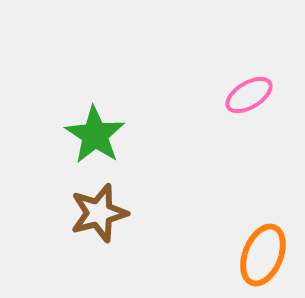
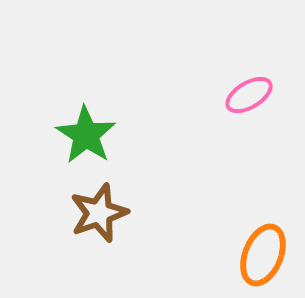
green star: moved 9 px left
brown star: rotated 4 degrees counterclockwise
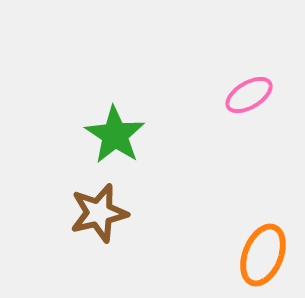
green star: moved 29 px right
brown star: rotated 6 degrees clockwise
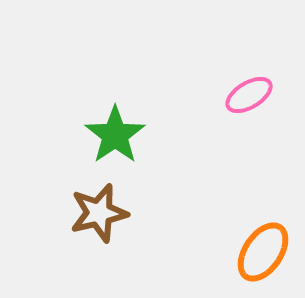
green star: rotated 4 degrees clockwise
orange ellipse: moved 3 px up; rotated 12 degrees clockwise
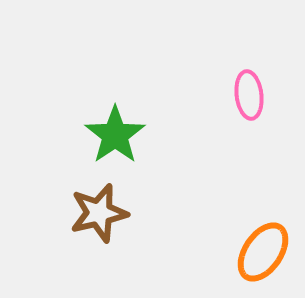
pink ellipse: rotated 66 degrees counterclockwise
